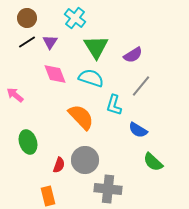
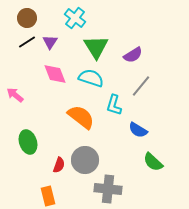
orange semicircle: rotated 8 degrees counterclockwise
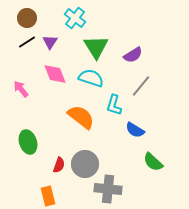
pink arrow: moved 6 px right, 6 px up; rotated 12 degrees clockwise
blue semicircle: moved 3 px left
gray circle: moved 4 px down
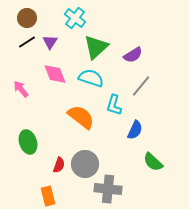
green triangle: rotated 20 degrees clockwise
blue semicircle: rotated 96 degrees counterclockwise
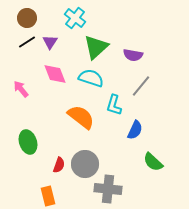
purple semicircle: rotated 42 degrees clockwise
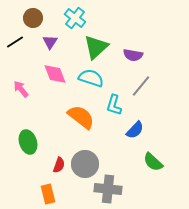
brown circle: moved 6 px right
black line: moved 12 px left
blue semicircle: rotated 18 degrees clockwise
orange rectangle: moved 2 px up
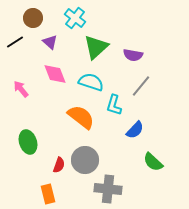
purple triangle: rotated 21 degrees counterclockwise
cyan semicircle: moved 4 px down
gray circle: moved 4 px up
